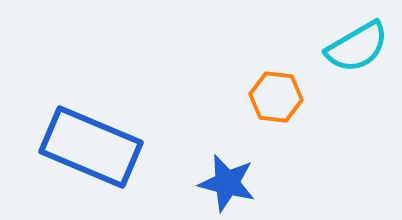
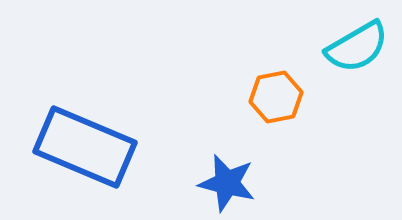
orange hexagon: rotated 18 degrees counterclockwise
blue rectangle: moved 6 px left
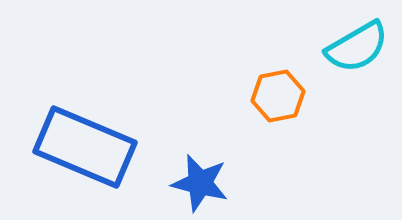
orange hexagon: moved 2 px right, 1 px up
blue star: moved 27 px left
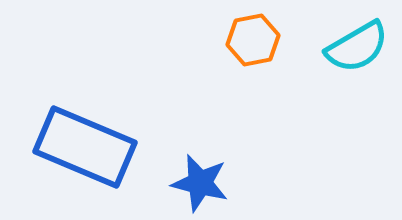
orange hexagon: moved 25 px left, 56 px up
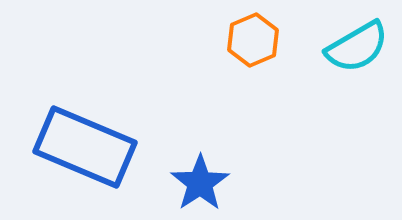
orange hexagon: rotated 12 degrees counterclockwise
blue star: rotated 24 degrees clockwise
